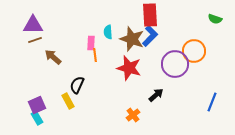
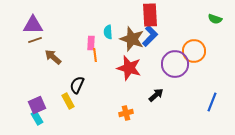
orange cross: moved 7 px left, 2 px up; rotated 24 degrees clockwise
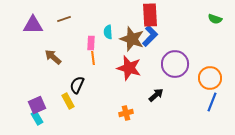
brown line: moved 29 px right, 21 px up
orange circle: moved 16 px right, 27 px down
orange line: moved 2 px left, 3 px down
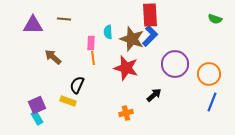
brown line: rotated 24 degrees clockwise
red star: moved 3 px left
orange circle: moved 1 px left, 4 px up
black arrow: moved 2 px left
yellow rectangle: rotated 42 degrees counterclockwise
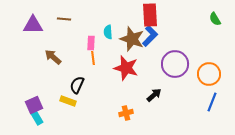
green semicircle: rotated 40 degrees clockwise
purple square: moved 3 px left
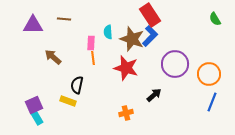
red rectangle: rotated 30 degrees counterclockwise
black semicircle: rotated 12 degrees counterclockwise
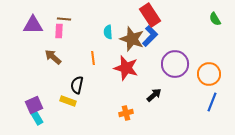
pink rectangle: moved 32 px left, 12 px up
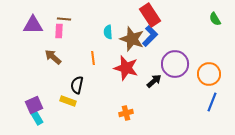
black arrow: moved 14 px up
